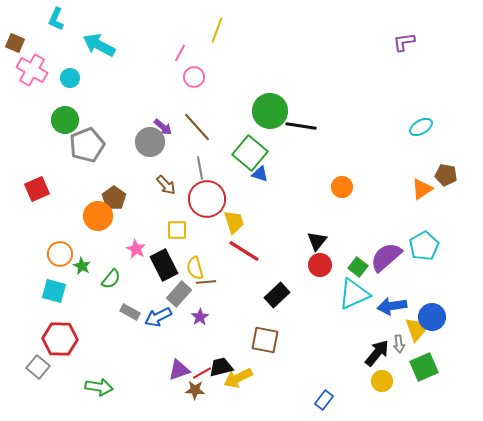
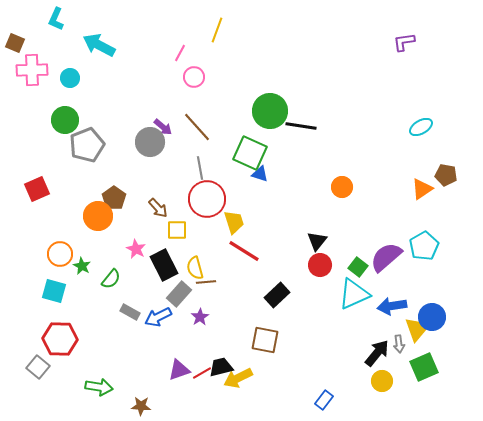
pink cross at (32, 70): rotated 32 degrees counterclockwise
green square at (250, 153): rotated 16 degrees counterclockwise
brown arrow at (166, 185): moved 8 px left, 23 px down
brown star at (195, 390): moved 54 px left, 16 px down
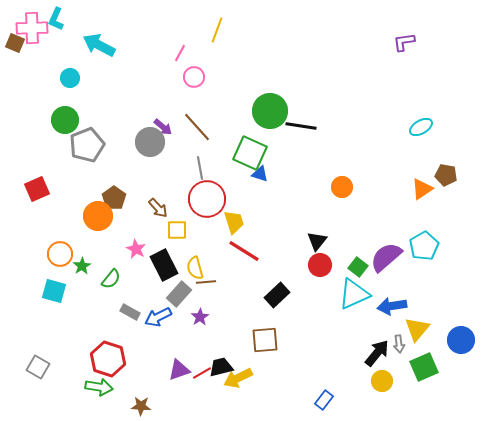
pink cross at (32, 70): moved 42 px up
green star at (82, 266): rotated 12 degrees clockwise
blue circle at (432, 317): moved 29 px right, 23 px down
red hexagon at (60, 339): moved 48 px right, 20 px down; rotated 16 degrees clockwise
brown square at (265, 340): rotated 16 degrees counterclockwise
gray square at (38, 367): rotated 10 degrees counterclockwise
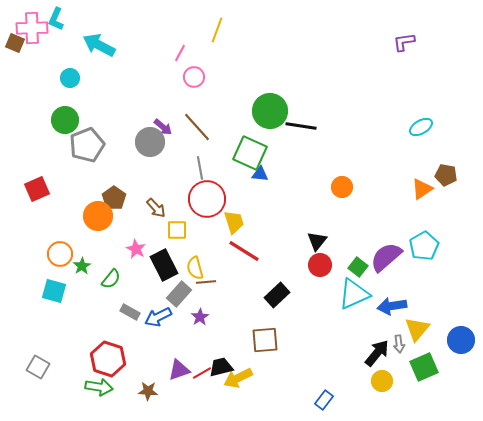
blue triangle at (260, 174): rotated 12 degrees counterclockwise
brown arrow at (158, 208): moved 2 px left
brown star at (141, 406): moved 7 px right, 15 px up
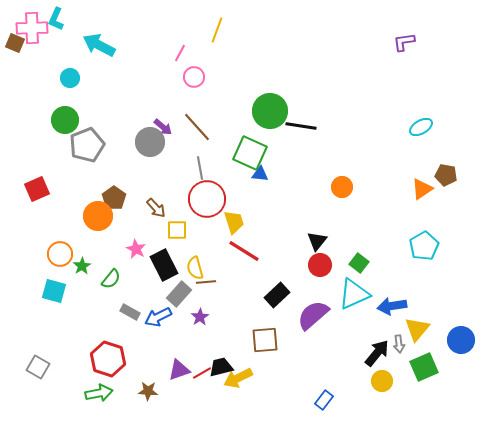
purple semicircle at (386, 257): moved 73 px left, 58 px down
green square at (358, 267): moved 1 px right, 4 px up
green arrow at (99, 387): moved 6 px down; rotated 20 degrees counterclockwise
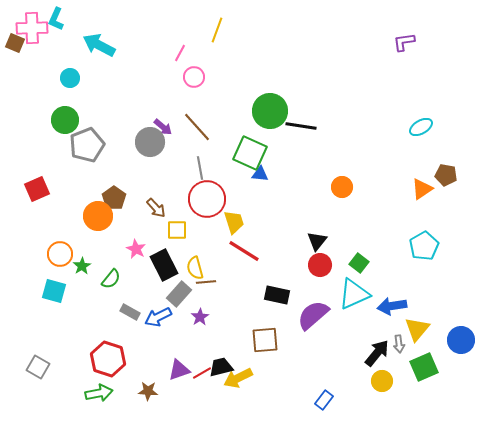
black rectangle at (277, 295): rotated 55 degrees clockwise
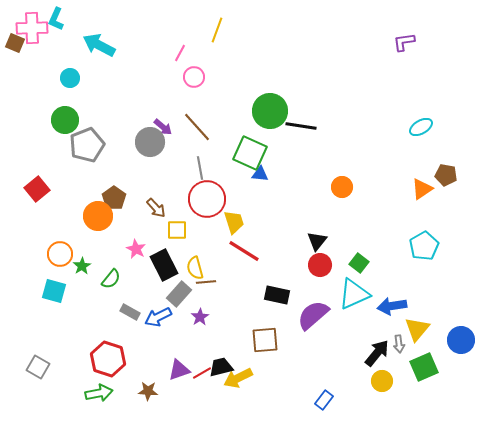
red square at (37, 189): rotated 15 degrees counterclockwise
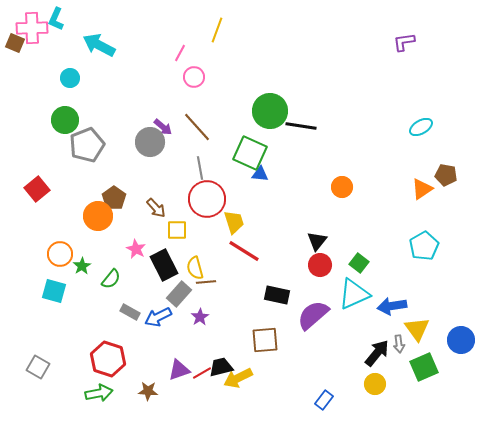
yellow triangle at (417, 329): rotated 16 degrees counterclockwise
yellow circle at (382, 381): moved 7 px left, 3 px down
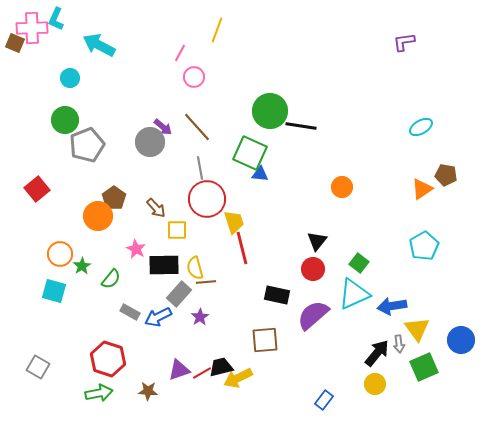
red line at (244, 251): moved 2 px left, 3 px up; rotated 44 degrees clockwise
black rectangle at (164, 265): rotated 64 degrees counterclockwise
red circle at (320, 265): moved 7 px left, 4 px down
